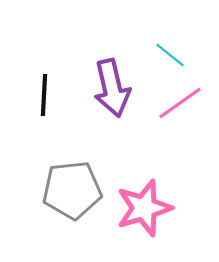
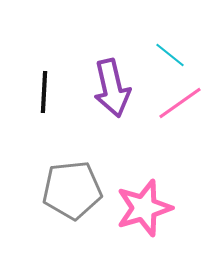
black line: moved 3 px up
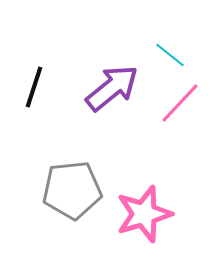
purple arrow: rotated 116 degrees counterclockwise
black line: moved 10 px left, 5 px up; rotated 15 degrees clockwise
pink line: rotated 12 degrees counterclockwise
pink star: moved 6 px down
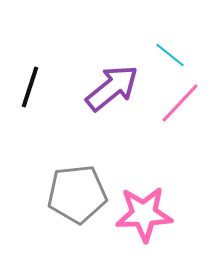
black line: moved 4 px left
gray pentagon: moved 5 px right, 4 px down
pink star: rotated 14 degrees clockwise
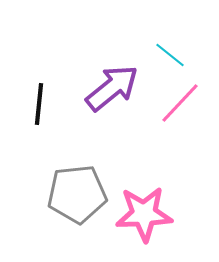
black line: moved 9 px right, 17 px down; rotated 12 degrees counterclockwise
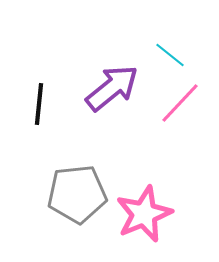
pink star: rotated 20 degrees counterclockwise
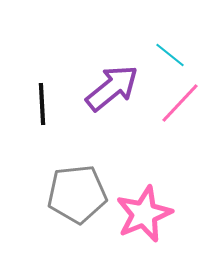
black line: moved 3 px right; rotated 9 degrees counterclockwise
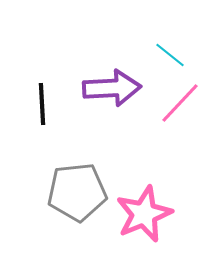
purple arrow: rotated 36 degrees clockwise
gray pentagon: moved 2 px up
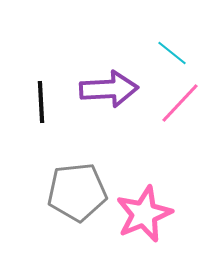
cyan line: moved 2 px right, 2 px up
purple arrow: moved 3 px left, 1 px down
black line: moved 1 px left, 2 px up
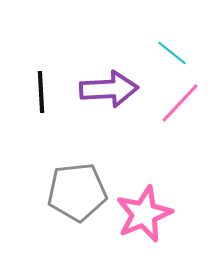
black line: moved 10 px up
